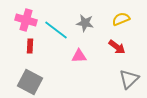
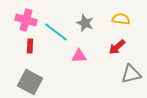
yellow semicircle: rotated 30 degrees clockwise
gray star: rotated 12 degrees clockwise
cyan line: moved 2 px down
red arrow: rotated 102 degrees clockwise
gray triangle: moved 2 px right, 5 px up; rotated 30 degrees clockwise
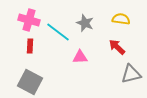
pink cross: moved 3 px right
cyan line: moved 2 px right
red arrow: rotated 84 degrees clockwise
pink triangle: moved 1 px right, 1 px down
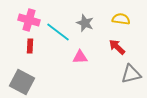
gray square: moved 8 px left
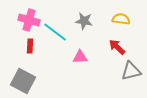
gray star: moved 1 px left, 2 px up; rotated 12 degrees counterclockwise
cyan line: moved 3 px left
gray triangle: moved 3 px up
gray square: moved 1 px right, 1 px up
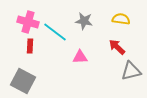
pink cross: moved 1 px left, 2 px down
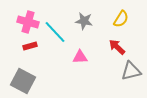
yellow semicircle: rotated 114 degrees clockwise
cyan line: rotated 10 degrees clockwise
red rectangle: rotated 72 degrees clockwise
